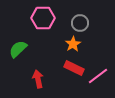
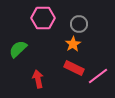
gray circle: moved 1 px left, 1 px down
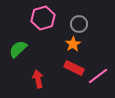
pink hexagon: rotated 15 degrees counterclockwise
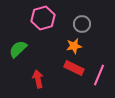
gray circle: moved 3 px right
orange star: moved 1 px right, 2 px down; rotated 21 degrees clockwise
pink line: moved 1 px right, 1 px up; rotated 30 degrees counterclockwise
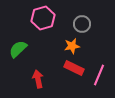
orange star: moved 2 px left
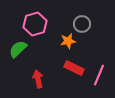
pink hexagon: moved 8 px left, 6 px down
orange star: moved 4 px left, 5 px up
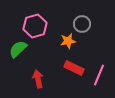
pink hexagon: moved 2 px down
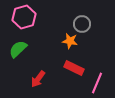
pink hexagon: moved 11 px left, 9 px up
orange star: moved 2 px right; rotated 21 degrees clockwise
pink line: moved 2 px left, 8 px down
red arrow: rotated 132 degrees counterclockwise
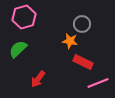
red rectangle: moved 9 px right, 6 px up
pink line: moved 1 px right; rotated 45 degrees clockwise
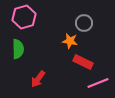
gray circle: moved 2 px right, 1 px up
green semicircle: rotated 132 degrees clockwise
